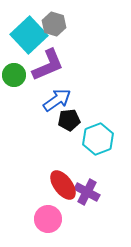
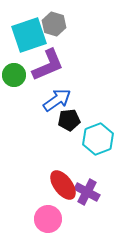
cyan square: rotated 24 degrees clockwise
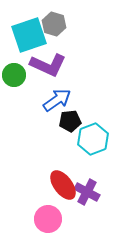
purple L-shape: rotated 48 degrees clockwise
black pentagon: moved 1 px right, 1 px down
cyan hexagon: moved 5 px left
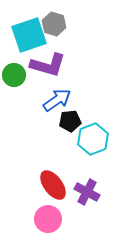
purple L-shape: rotated 9 degrees counterclockwise
red ellipse: moved 10 px left
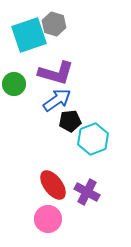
purple L-shape: moved 8 px right, 8 px down
green circle: moved 9 px down
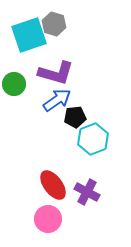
black pentagon: moved 5 px right, 4 px up
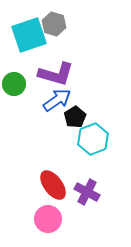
purple L-shape: moved 1 px down
black pentagon: rotated 25 degrees counterclockwise
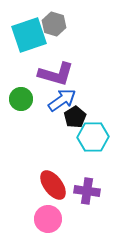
green circle: moved 7 px right, 15 px down
blue arrow: moved 5 px right
cyan hexagon: moved 2 px up; rotated 20 degrees clockwise
purple cross: moved 1 px up; rotated 20 degrees counterclockwise
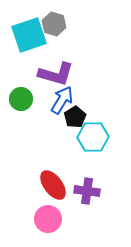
blue arrow: rotated 24 degrees counterclockwise
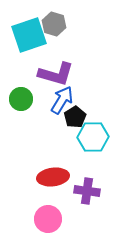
red ellipse: moved 8 px up; rotated 60 degrees counterclockwise
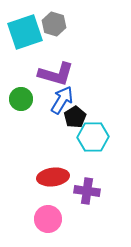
cyan square: moved 4 px left, 3 px up
